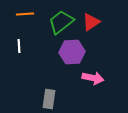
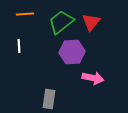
red triangle: rotated 18 degrees counterclockwise
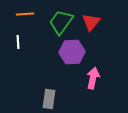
green trapezoid: rotated 16 degrees counterclockwise
white line: moved 1 px left, 4 px up
pink arrow: rotated 90 degrees counterclockwise
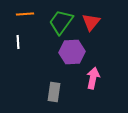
gray rectangle: moved 5 px right, 7 px up
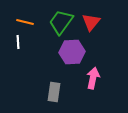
orange line: moved 8 px down; rotated 18 degrees clockwise
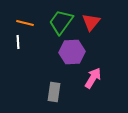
orange line: moved 1 px down
pink arrow: rotated 20 degrees clockwise
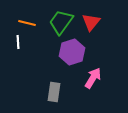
orange line: moved 2 px right
purple hexagon: rotated 15 degrees counterclockwise
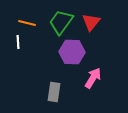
purple hexagon: rotated 20 degrees clockwise
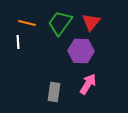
green trapezoid: moved 1 px left, 1 px down
purple hexagon: moved 9 px right, 1 px up
pink arrow: moved 5 px left, 6 px down
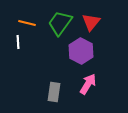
purple hexagon: rotated 25 degrees clockwise
